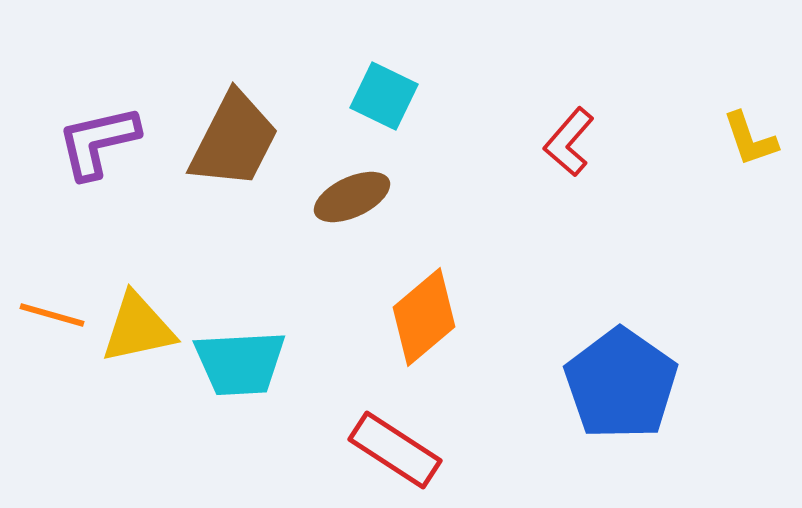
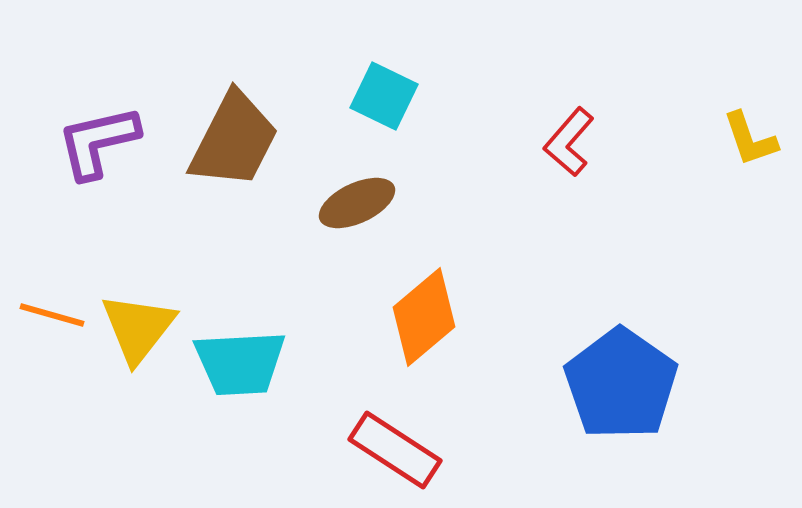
brown ellipse: moved 5 px right, 6 px down
yellow triangle: rotated 40 degrees counterclockwise
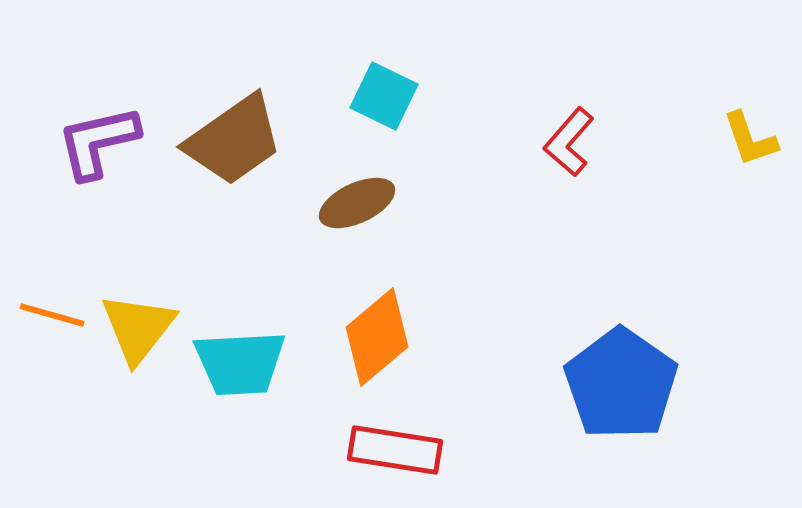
brown trapezoid: rotated 28 degrees clockwise
orange diamond: moved 47 px left, 20 px down
red rectangle: rotated 24 degrees counterclockwise
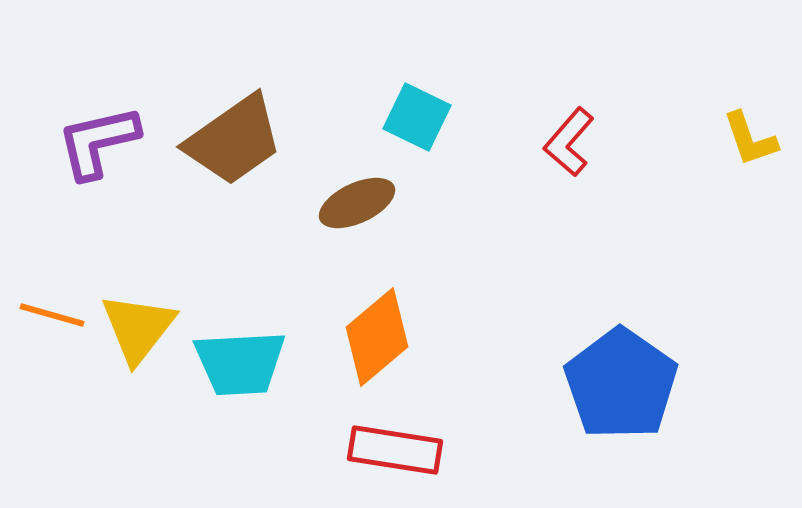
cyan square: moved 33 px right, 21 px down
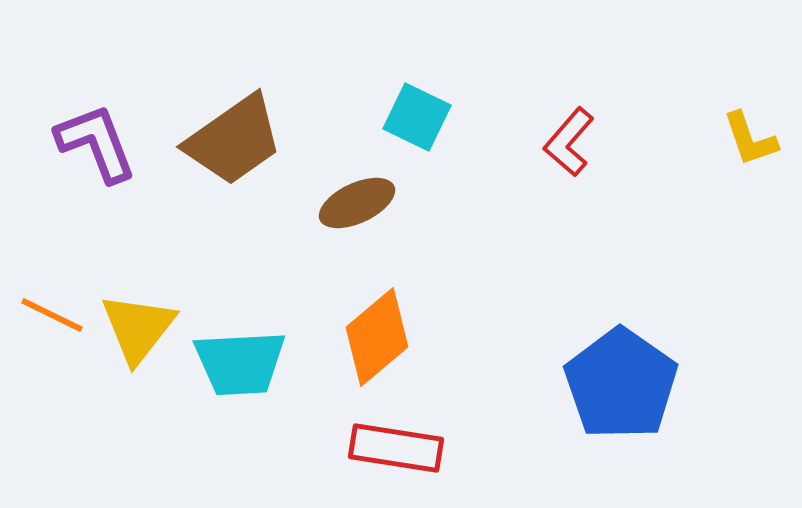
purple L-shape: moved 2 px left, 1 px down; rotated 82 degrees clockwise
orange line: rotated 10 degrees clockwise
red rectangle: moved 1 px right, 2 px up
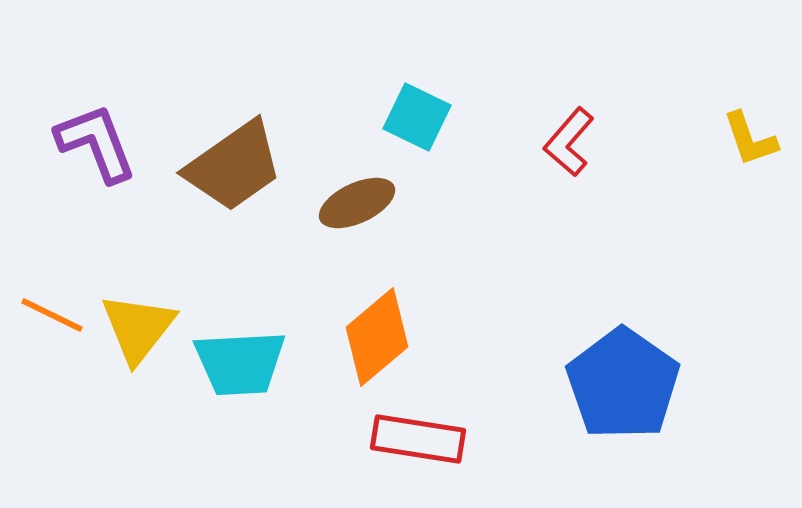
brown trapezoid: moved 26 px down
blue pentagon: moved 2 px right
red rectangle: moved 22 px right, 9 px up
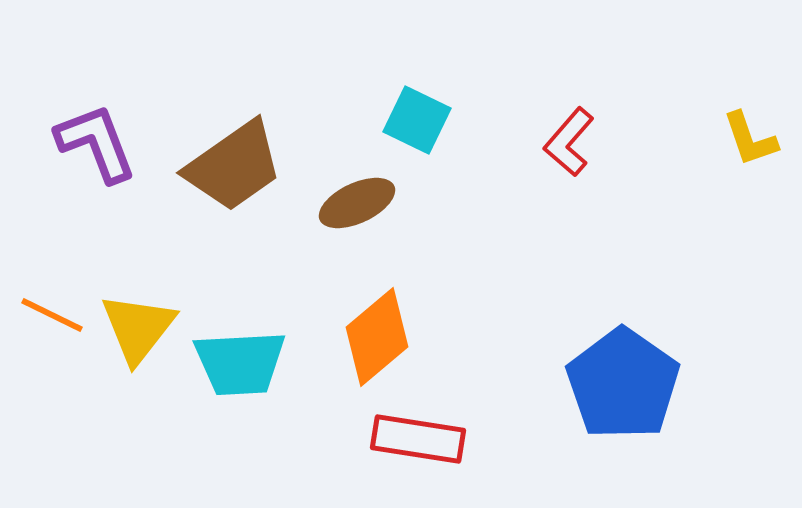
cyan square: moved 3 px down
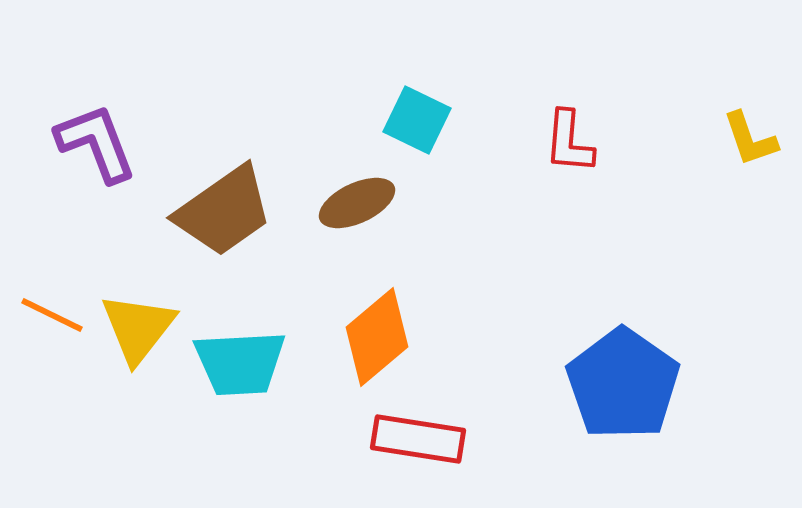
red L-shape: rotated 36 degrees counterclockwise
brown trapezoid: moved 10 px left, 45 px down
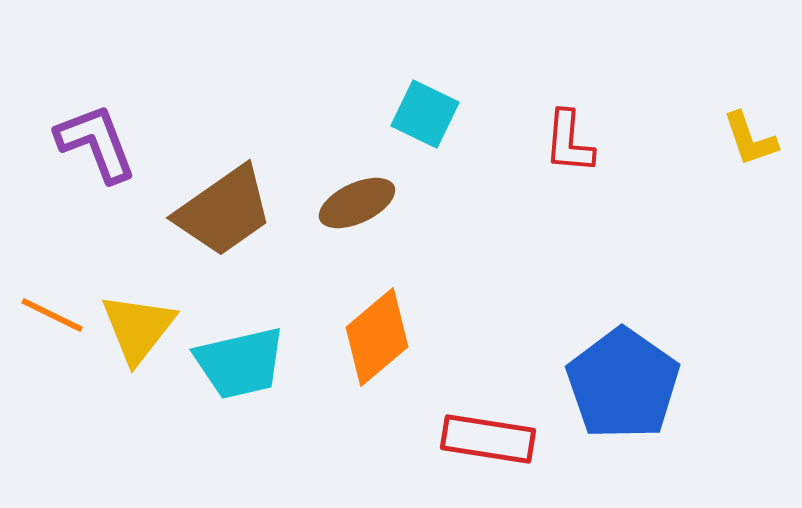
cyan square: moved 8 px right, 6 px up
cyan trapezoid: rotated 10 degrees counterclockwise
red rectangle: moved 70 px right
